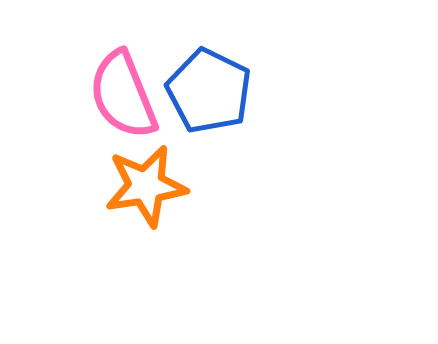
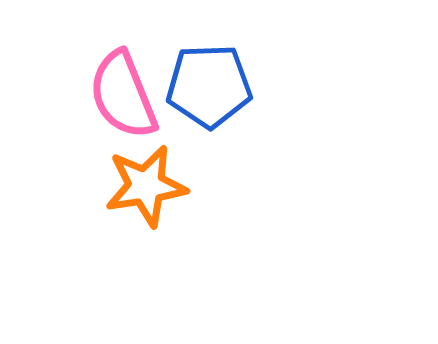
blue pentagon: moved 5 px up; rotated 28 degrees counterclockwise
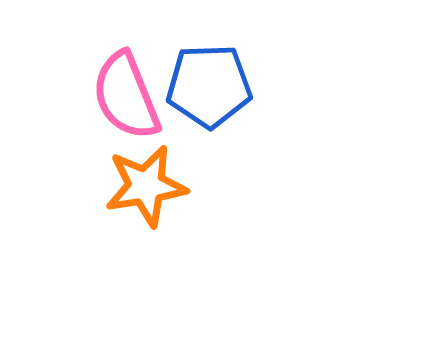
pink semicircle: moved 3 px right, 1 px down
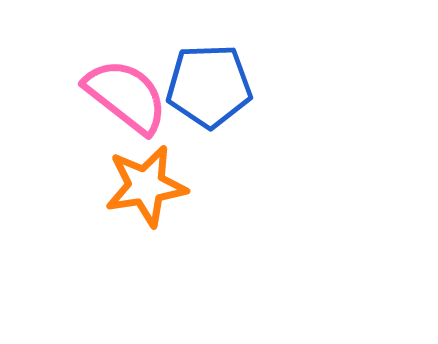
pink semicircle: rotated 150 degrees clockwise
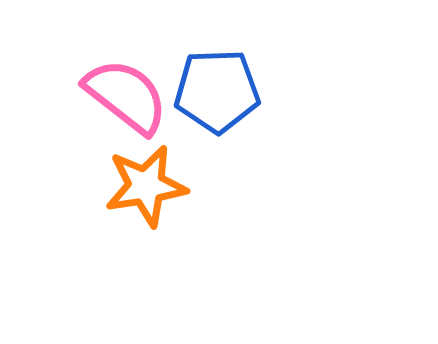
blue pentagon: moved 8 px right, 5 px down
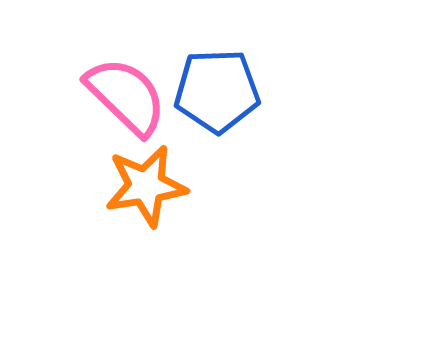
pink semicircle: rotated 6 degrees clockwise
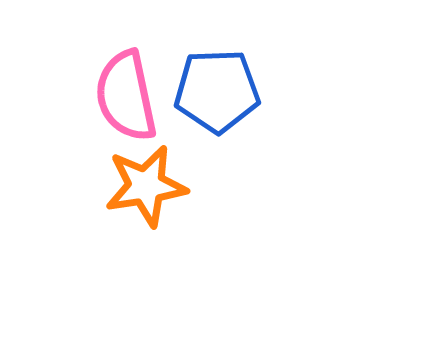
pink semicircle: rotated 146 degrees counterclockwise
